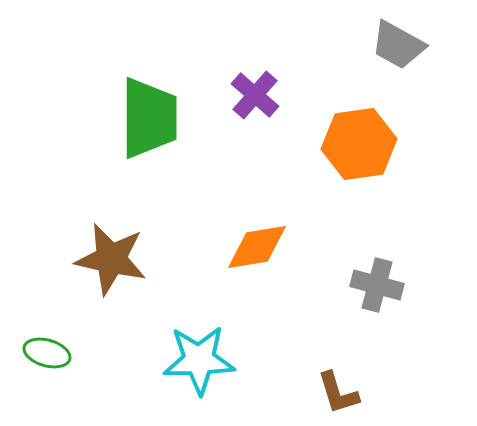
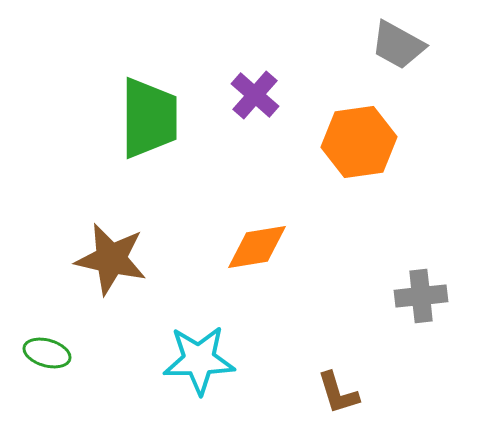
orange hexagon: moved 2 px up
gray cross: moved 44 px right, 11 px down; rotated 21 degrees counterclockwise
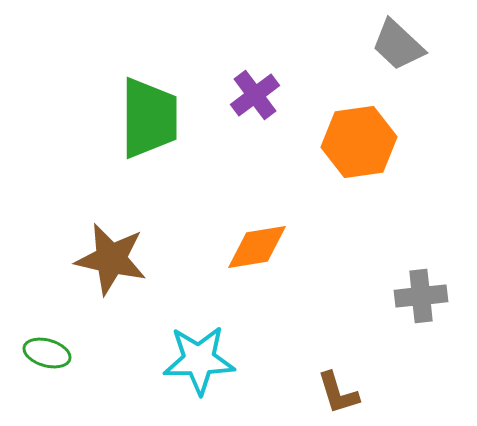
gray trapezoid: rotated 14 degrees clockwise
purple cross: rotated 12 degrees clockwise
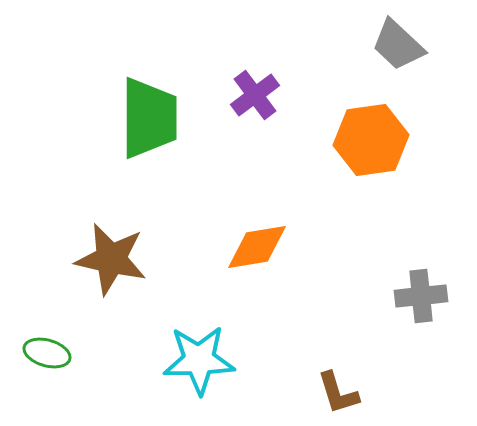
orange hexagon: moved 12 px right, 2 px up
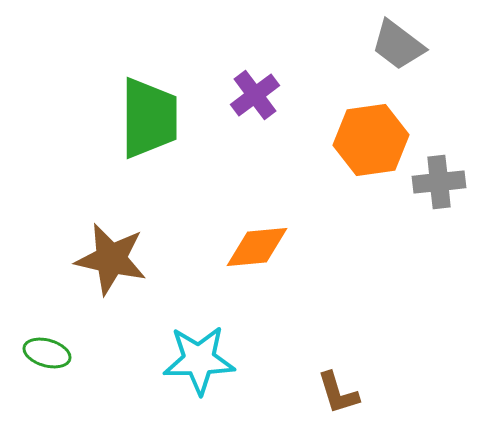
gray trapezoid: rotated 6 degrees counterclockwise
orange diamond: rotated 4 degrees clockwise
gray cross: moved 18 px right, 114 px up
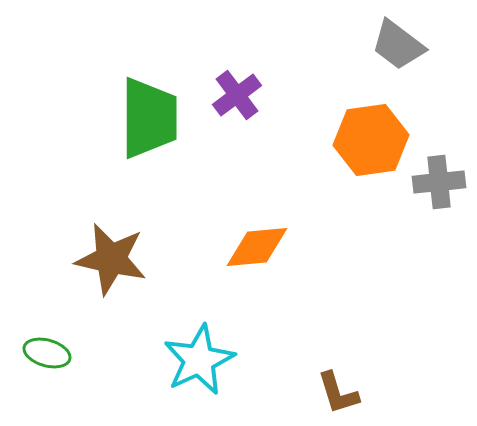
purple cross: moved 18 px left
cyan star: rotated 24 degrees counterclockwise
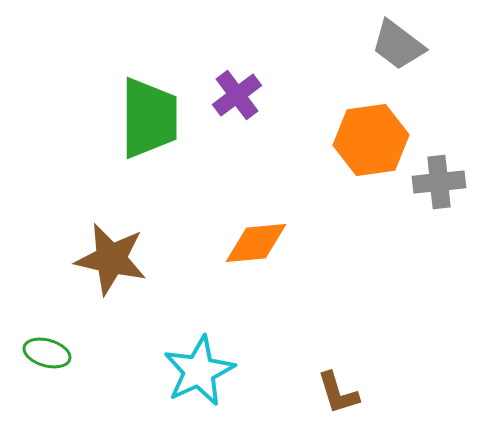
orange diamond: moved 1 px left, 4 px up
cyan star: moved 11 px down
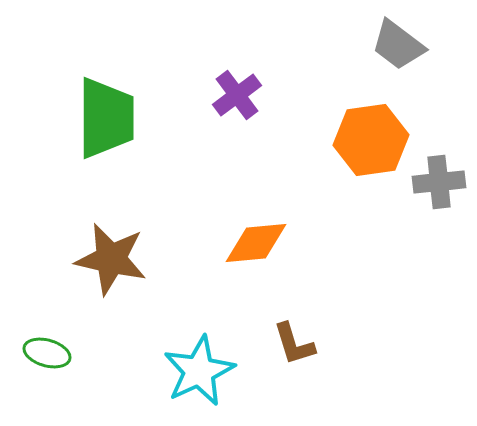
green trapezoid: moved 43 px left
brown L-shape: moved 44 px left, 49 px up
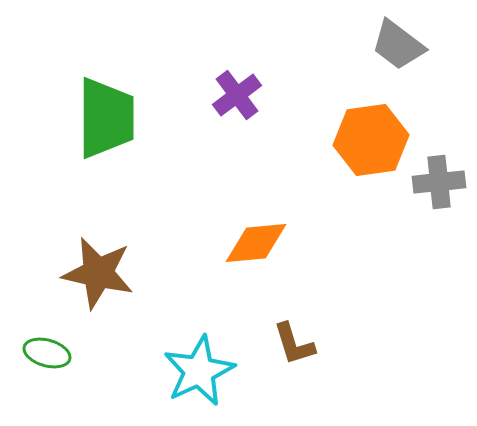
brown star: moved 13 px left, 14 px down
